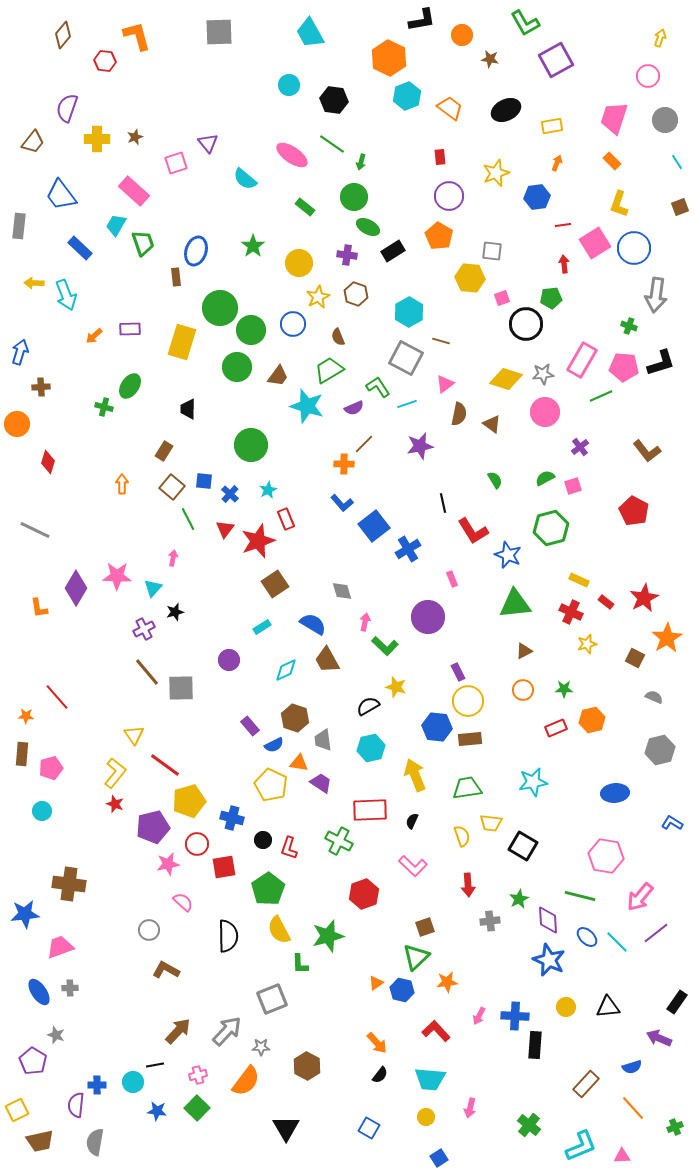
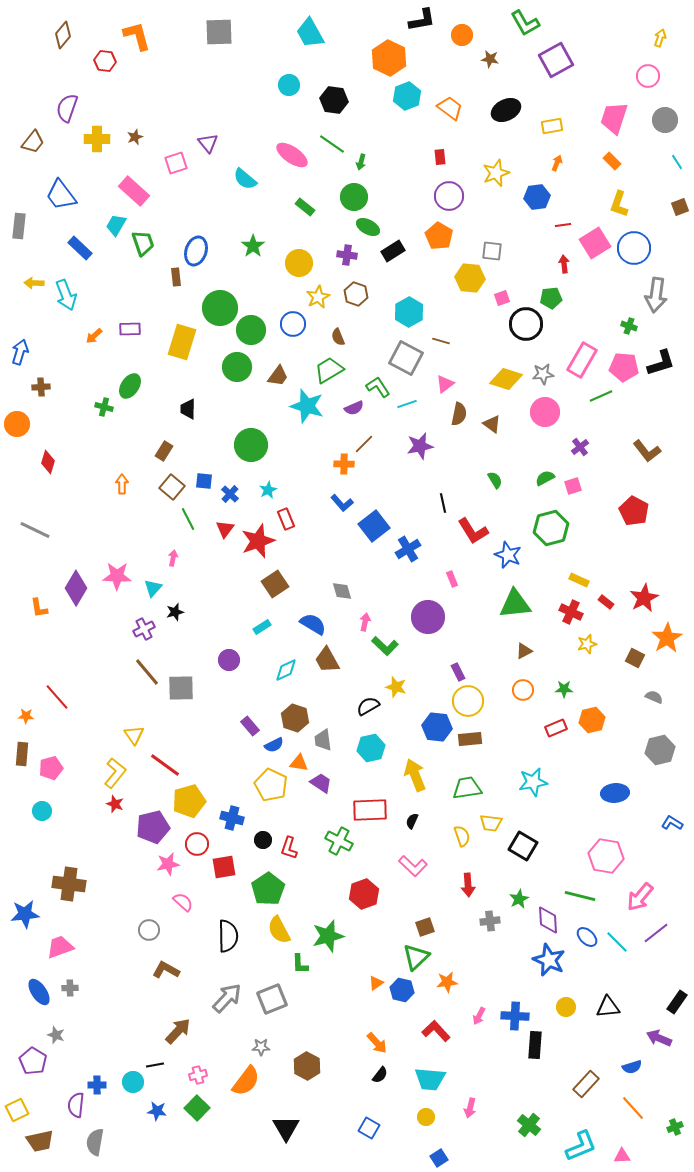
gray arrow at (227, 1031): moved 33 px up
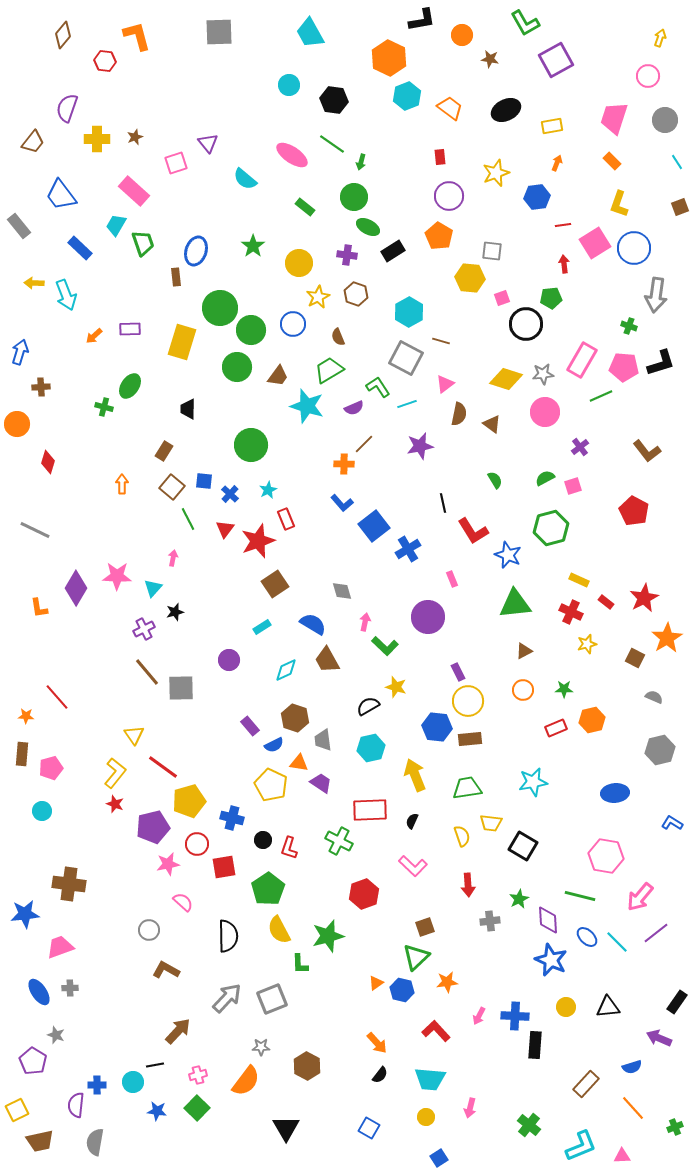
gray rectangle at (19, 226): rotated 45 degrees counterclockwise
red line at (165, 765): moved 2 px left, 2 px down
blue star at (549, 960): moved 2 px right
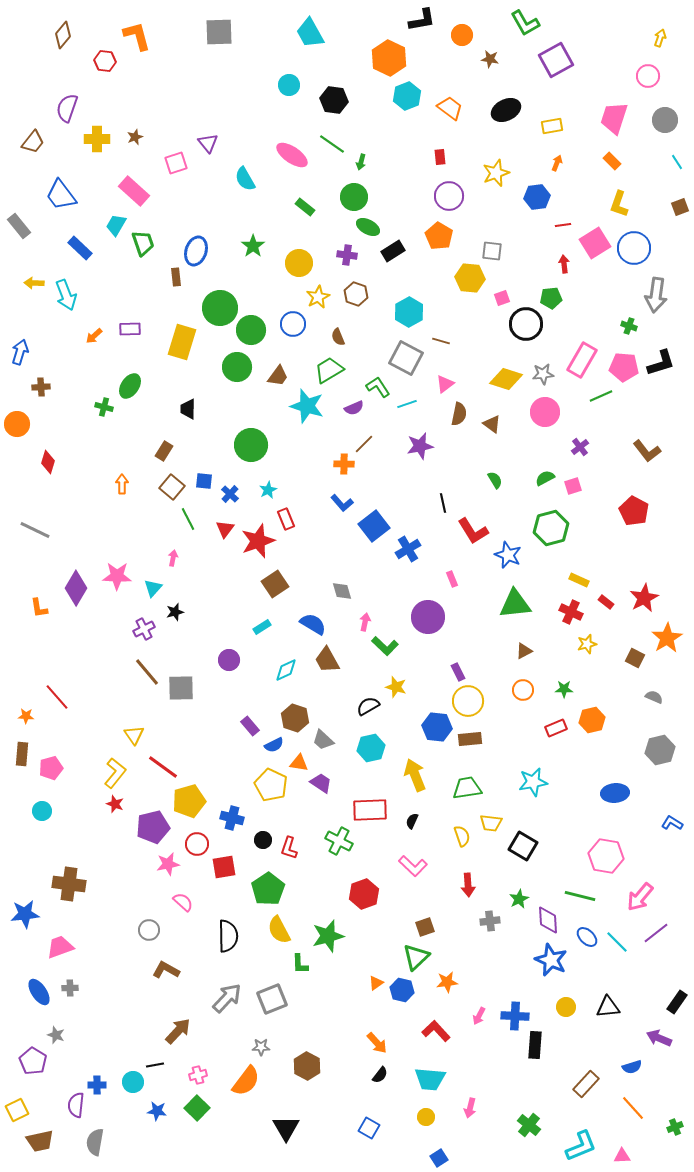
cyan semicircle at (245, 179): rotated 20 degrees clockwise
gray trapezoid at (323, 740): rotated 40 degrees counterclockwise
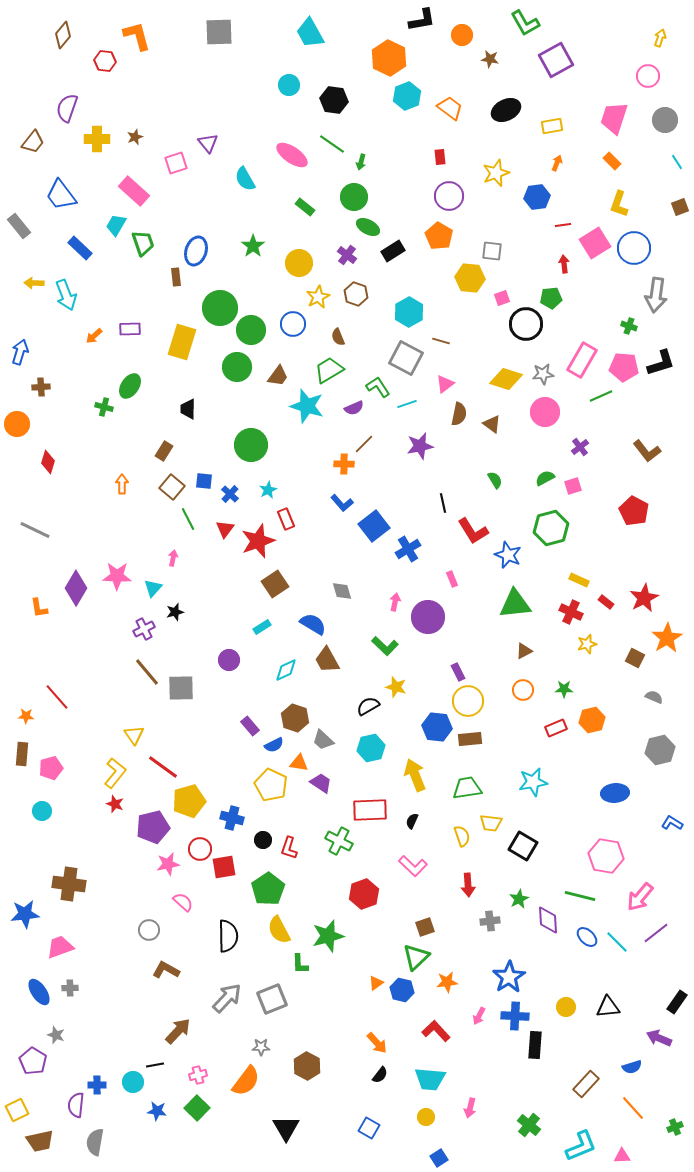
purple cross at (347, 255): rotated 30 degrees clockwise
pink arrow at (365, 622): moved 30 px right, 20 px up
red circle at (197, 844): moved 3 px right, 5 px down
blue star at (551, 960): moved 42 px left, 17 px down; rotated 16 degrees clockwise
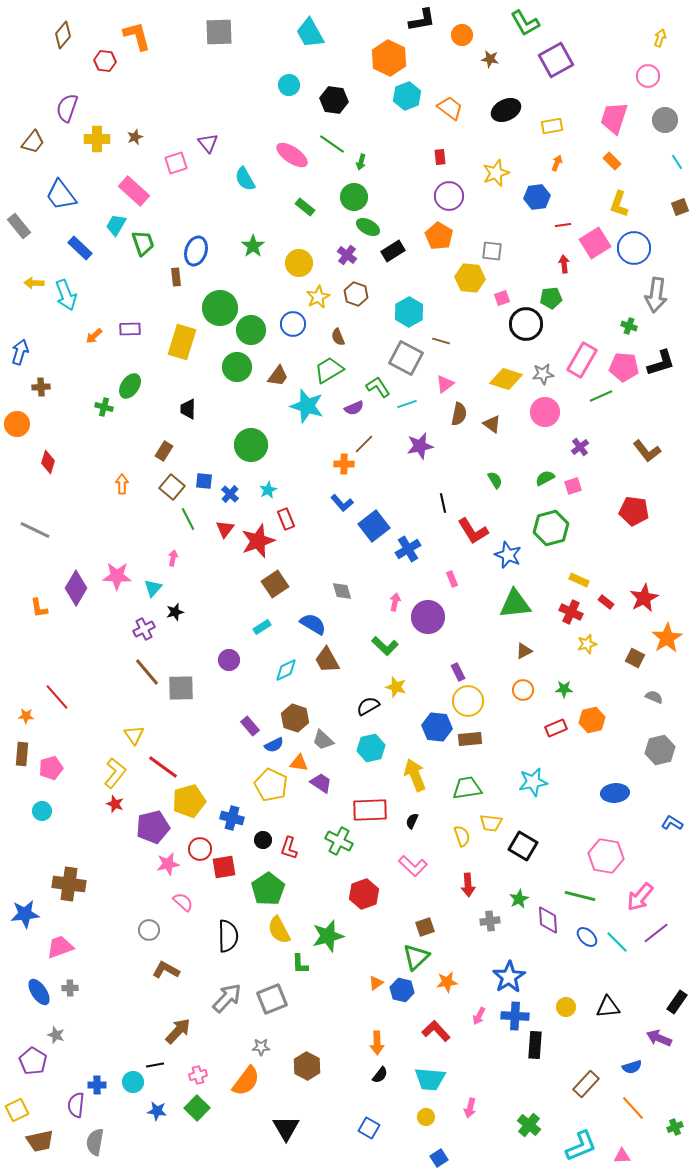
red pentagon at (634, 511): rotated 20 degrees counterclockwise
orange arrow at (377, 1043): rotated 40 degrees clockwise
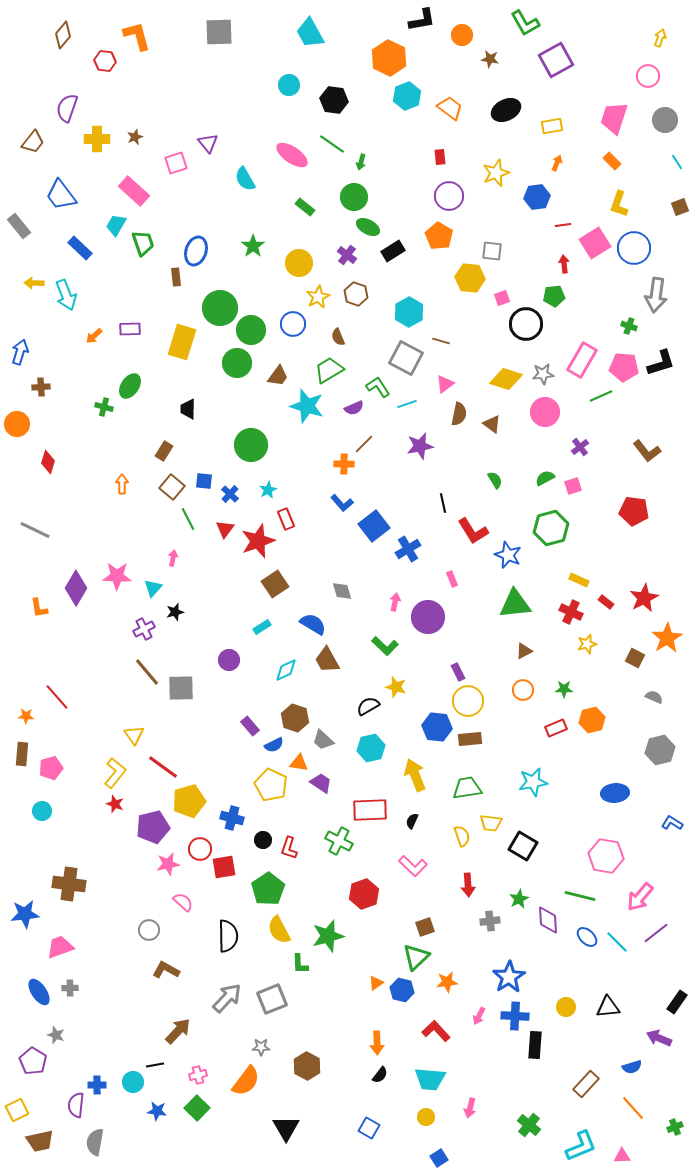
green pentagon at (551, 298): moved 3 px right, 2 px up
green circle at (237, 367): moved 4 px up
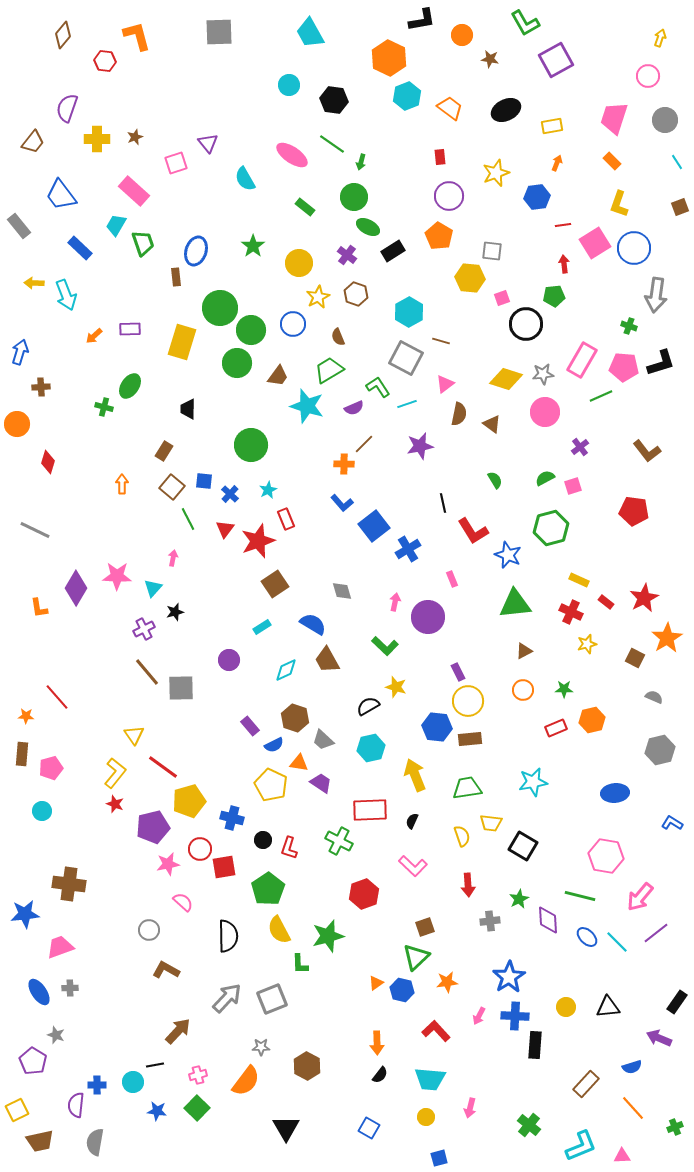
blue square at (439, 1158): rotated 18 degrees clockwise
